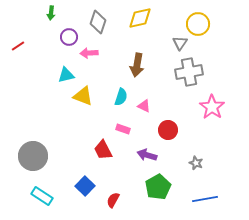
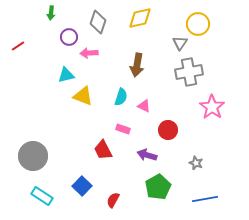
blue square: moved 3 px left
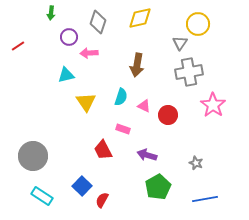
yellow triangle: moved 3 px right, 6 px down; rotated 35 degrees clockwise
pink star: moved 1 px right, 2 px up
red circle: moved 15 px up
red semicircle: moved 11 px left
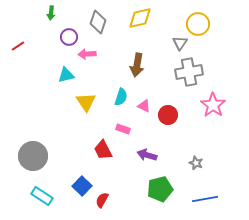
pink arrow: moved 2 px left, 1 px down
green pentagon: moved 2 px right, 2 px down; rotated 15 degrees clockwise
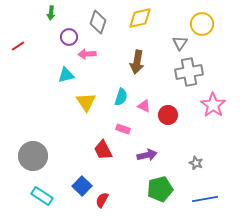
yellow circle: moved 4 px right
brown arrow: moved 3 px up
purple arrow: rotated 150 degrees clockwise
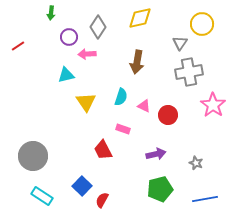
gray diamond: moved 5 px down; rotated 15 degrees clockwise
purple arrow: moved 9 px right, 1 px up
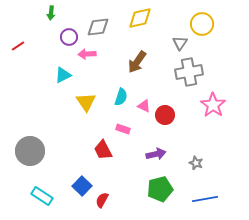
gray diamond: rotated 50 degrees clockwise
brown arrow: rotated 25 degrees clockwise
cyan triangle: moved 3 px left; rotated 12 degrees counterclockwise
red circle: moved 3 px left
gray circle: moved 3 px left, 5 px up
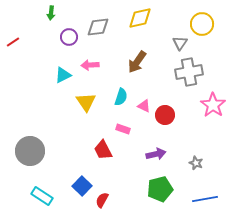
red line: moved 5 px left, 4 px up
pink arrow: moved 3 px right, 11 px down
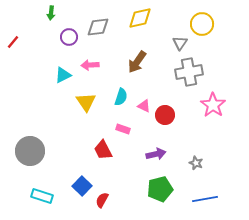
red line: rotated 16 degrees counterclockwise
cyan rectangle: rotated 15 degrees counterclockwise
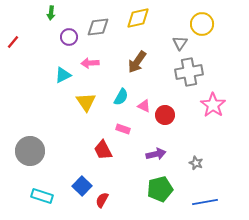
yellow diamond: moved 2 px left
pink arrow: moved 2 px up
cyan semicircle: rotated 12 degrees clockwise
blue line: moved 3 px down
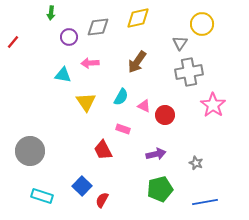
cyan triangle: rotated 36 degrees clockwise
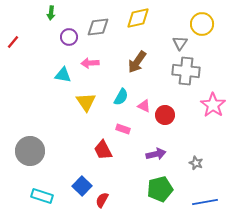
gray cross: moved 3 px left, 1 px up; rotated 16 degrees clockwise
